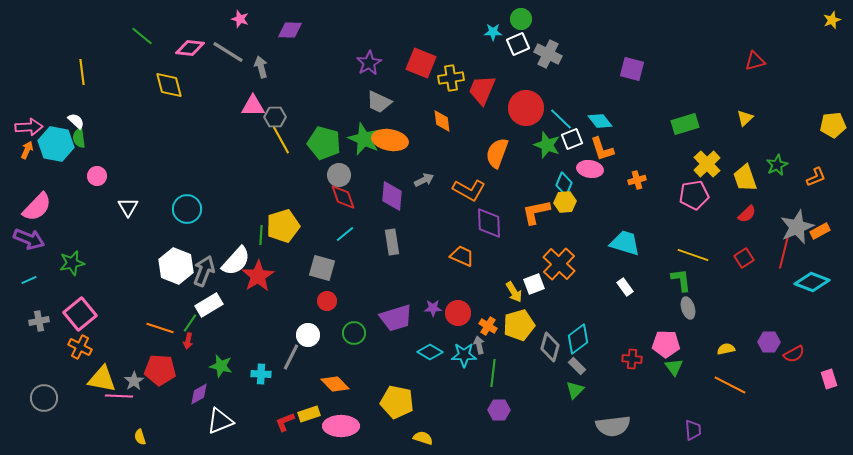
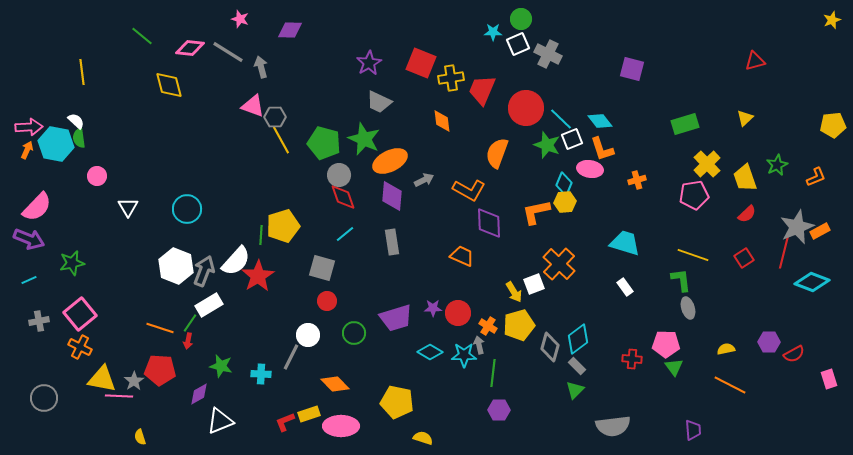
pink triangle at (253, 106): rotated 20 degrees clockwise
orange ellipse at (390, 140): moved 21 px down; rotated 36 degrees counterclockwise
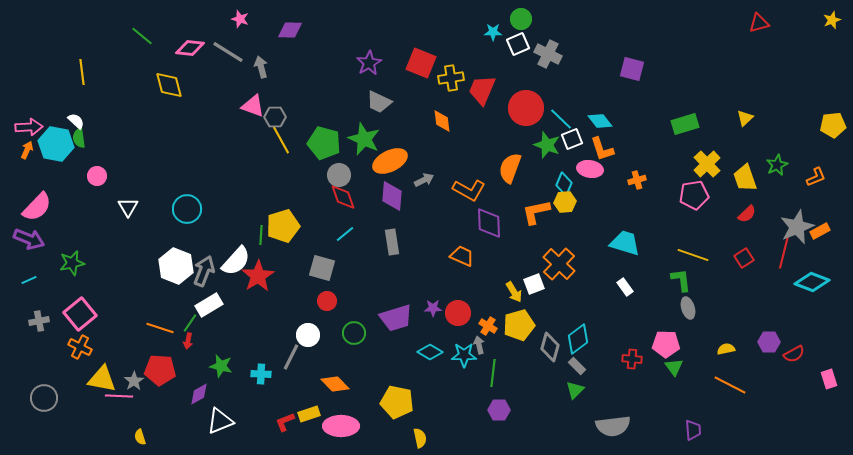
red triangle at (755, 61): moved 4 px right, 38 px up
orange semicircle at (497, 153): moved 13 px right, 15 px down
yellow semicircle at (423, 438): moved 3 px left; rotated 60 degrees clockwise
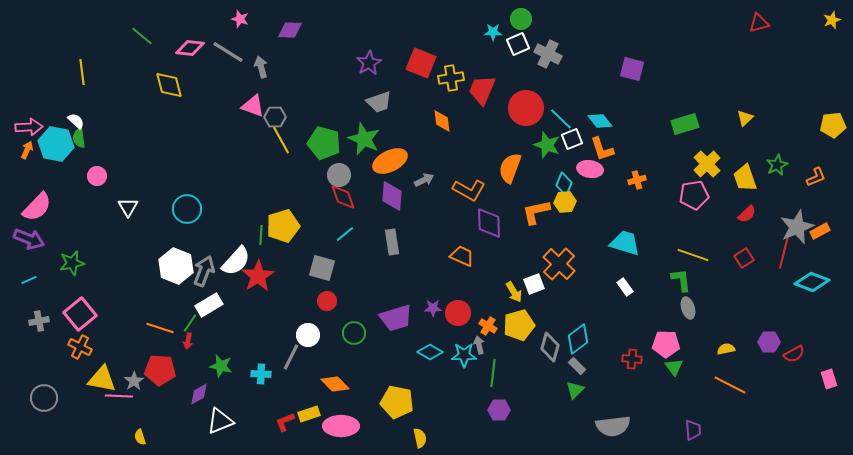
gray trapezoid at (379, 102): rotated 44 degrees counterclockwise
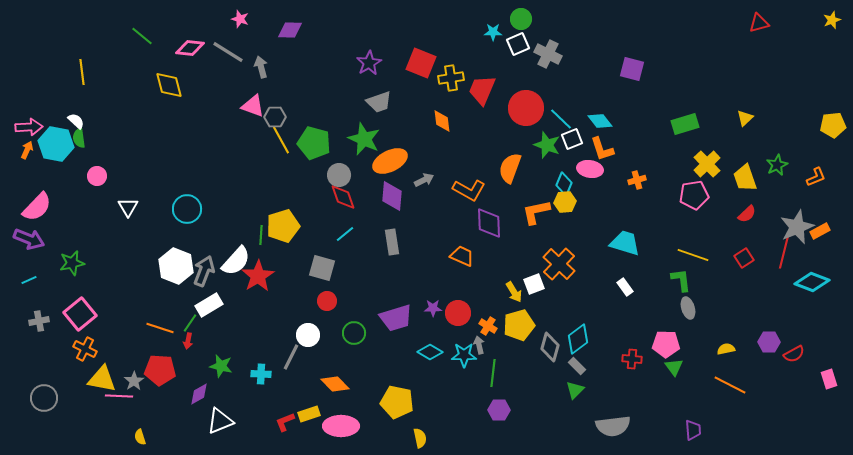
green pentagon at (324, 143): moved 10 px left
orange cross at (80, 347): moved 5 px right, 2 px down
